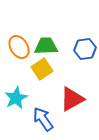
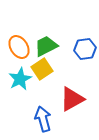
green trapezoid: rotated 25 degrees counterclockwise
cyan star: moved 4 px right, 19 px up
blue arrow: rotated 20 degrees clockwise
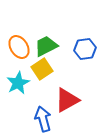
cyan star: moved 2 px left, 4 px down
red triangle: moved 5 px left, 1 px down
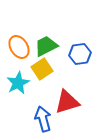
blue hexagon: moved 5 px left, 5 px down
red triangle: moved 2 px down; rotated 12 degrees clockwise
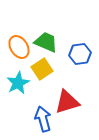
green trapezoid: moved 4 px up; rotated 50 degrees clockwise
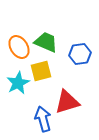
yellow square: moved 1 px left, 2 px down; rotated 20 degrees clockwise
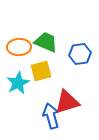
orange ellipse: rotated 60 degrees counterclockwise
blue arrow: moved 8 px right, 3 px up
